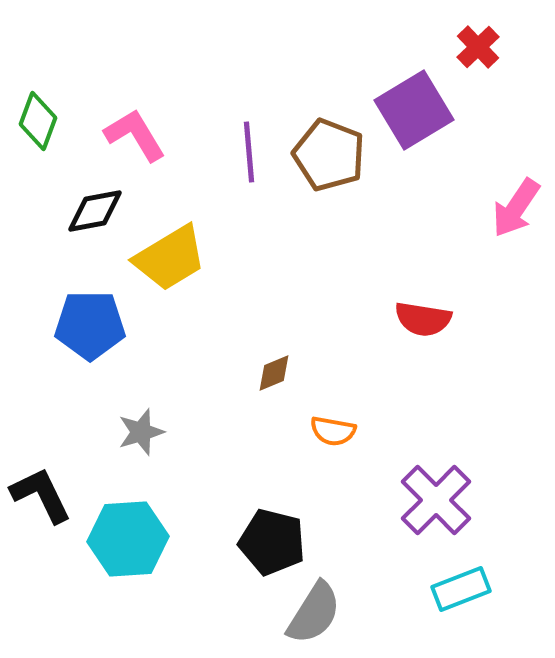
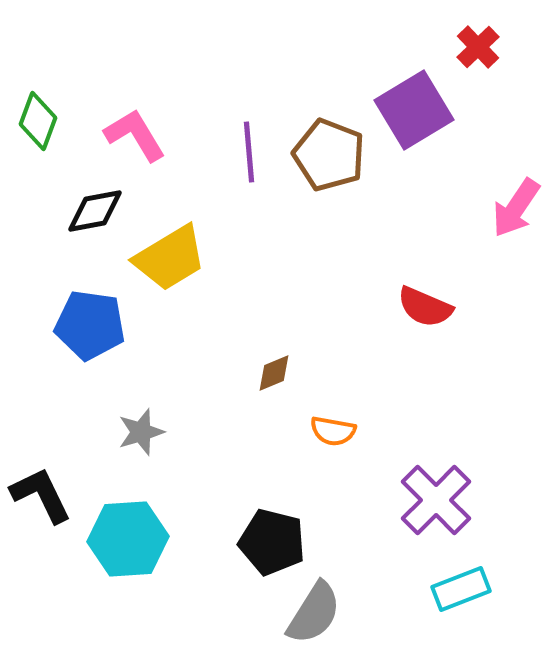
red semicircle: moved 2 px right, 12 px up; rotated 14 degrees clockwise
blue pentagon: rotated 8 degrees clockwise
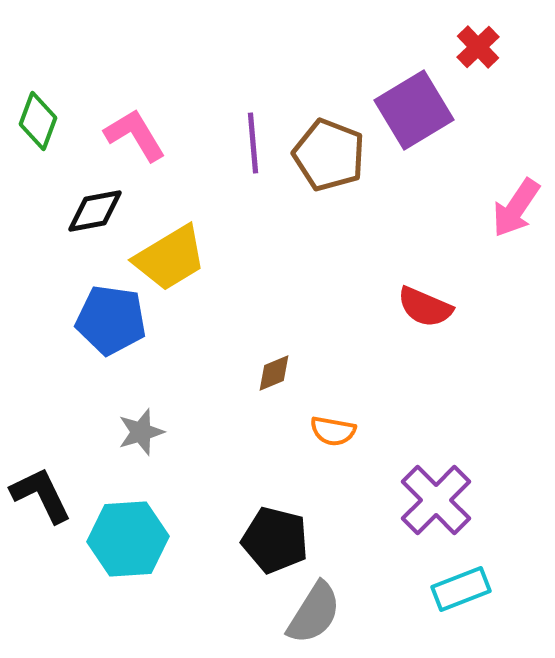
purple line: moved 4 px right, 9 px up
blue pentagon: moved 21 px right, 5 px up
black pentagon: moved 3 px right, 2 px up
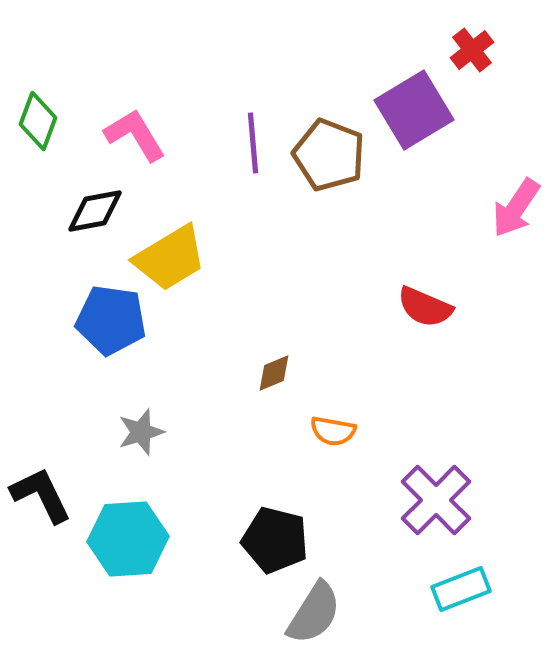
red cross: moved 6 px left, 3 px down; rotated 6 degrees clockwise
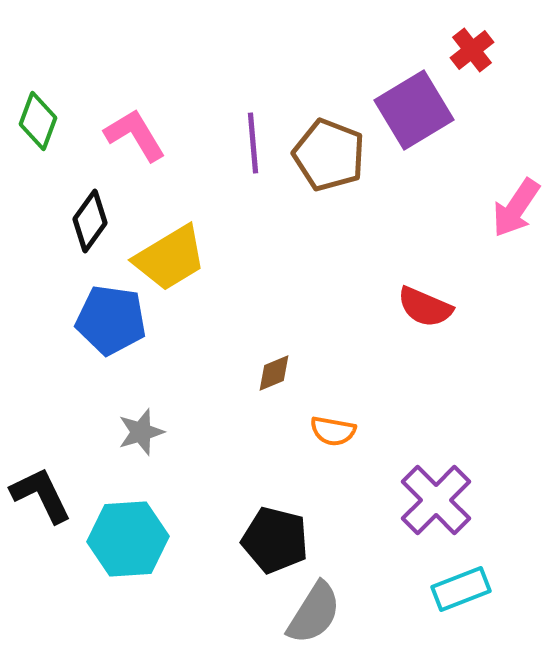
black diamond: moved 5 px left, 10 px down; rotated 44 degrees counterclockwise
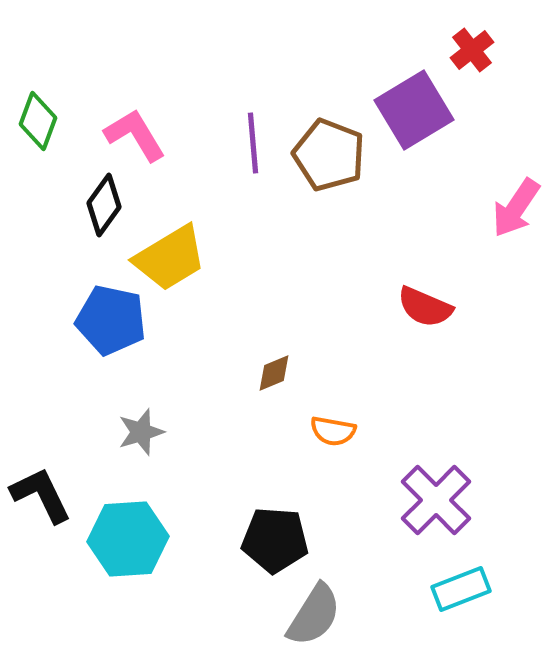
black diamond: moved 14 px right, 16 px up
blue pentagon: rotated 4 degrees clockwise
black pentagon: rotated 10 degrees counterclockwise
gray semicircle: moved 2 px down
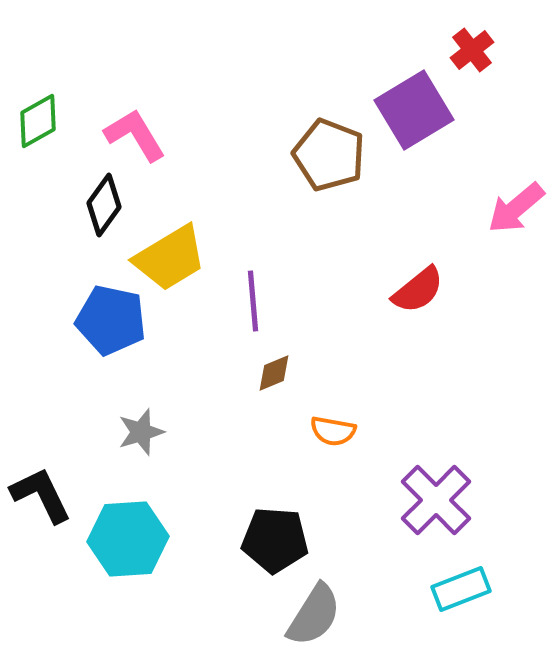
green diamond: rotated 40 degrees clockwise
purple line: moved 158 px down
pink arrow: rotated 16 degrees clockwise
red semicircle: moved 7 px left, 17 px up; rotated 62 degrees counterclockwise
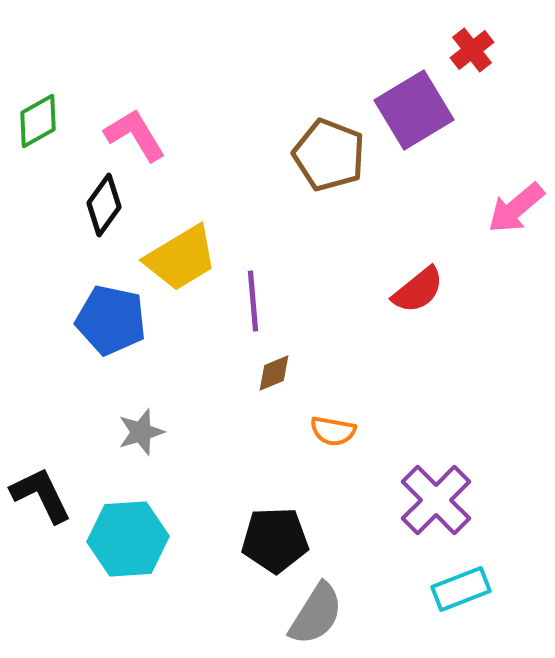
yellow trapezoid: moved 11 px right
black pentagon: rotated 6 degrees counterclockwise
gray semicircle: moved 2 px right, 1 px up
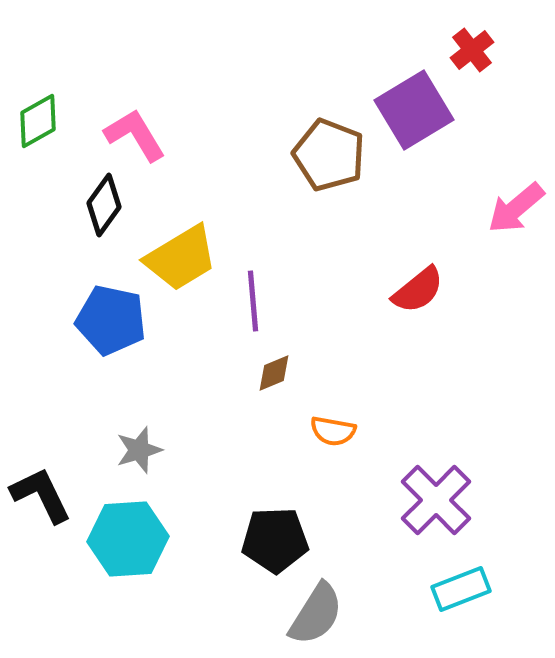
gray star: moved 2 px left, 18 px down
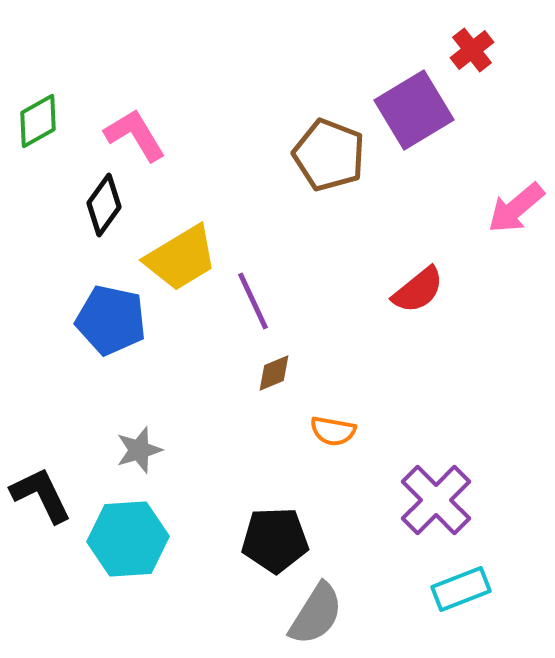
purple line: rotated 20 degrees counterclockwise
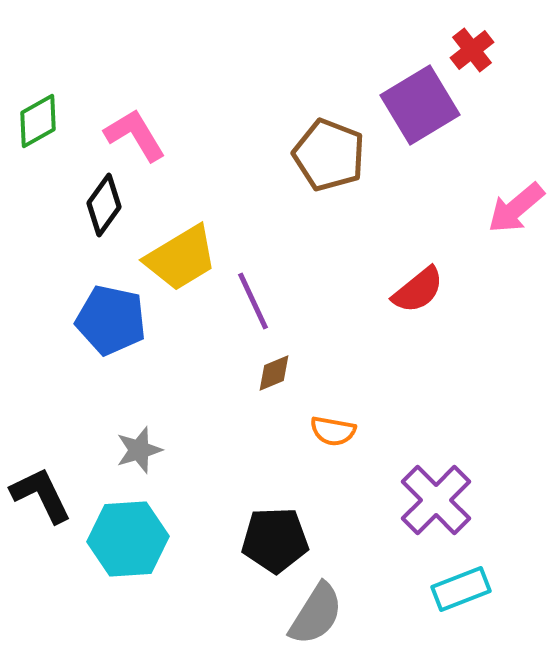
purple square: moved 6 px right, 5 px up
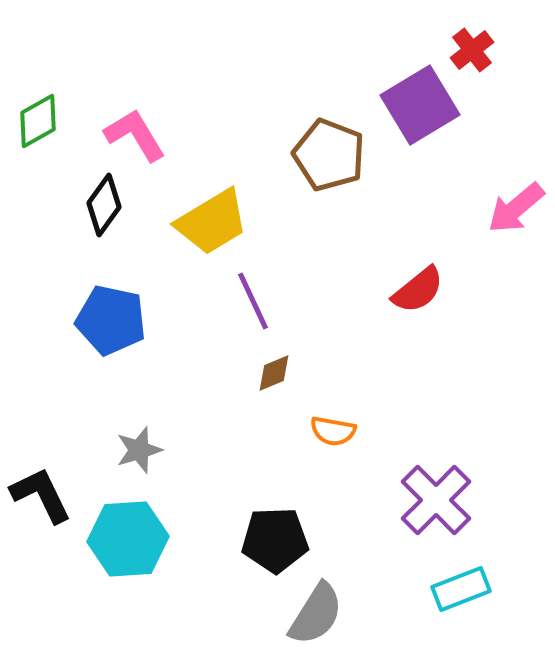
yellow trapezoid: moved 31 px right, 36 px up
